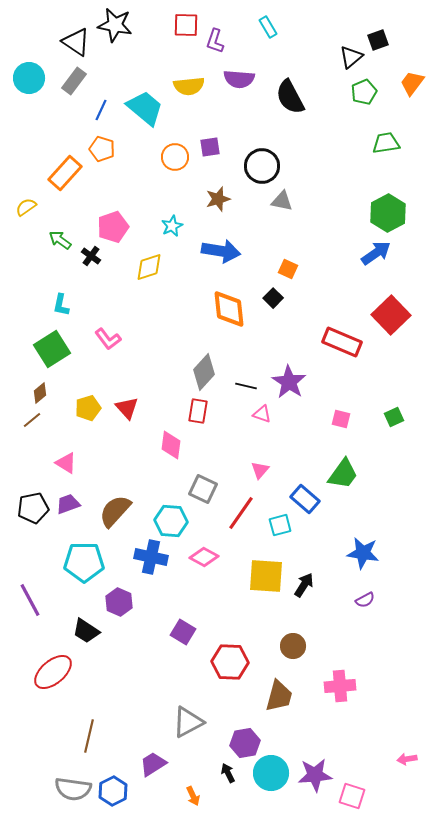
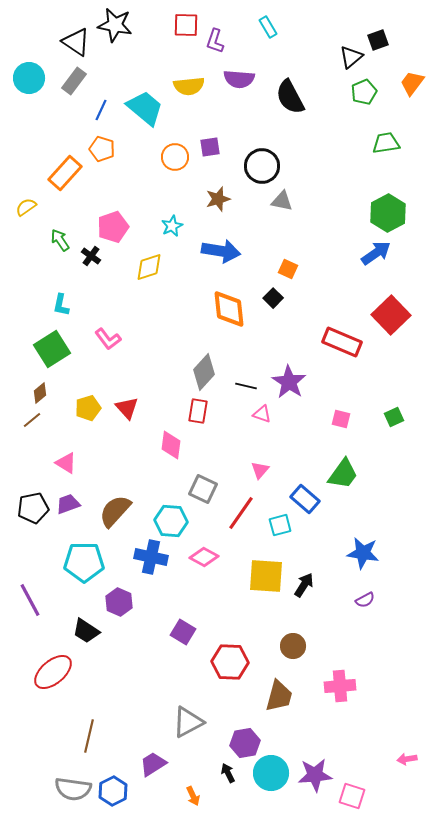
green arrow at (60, 240): rotated 20 degrees clockwise
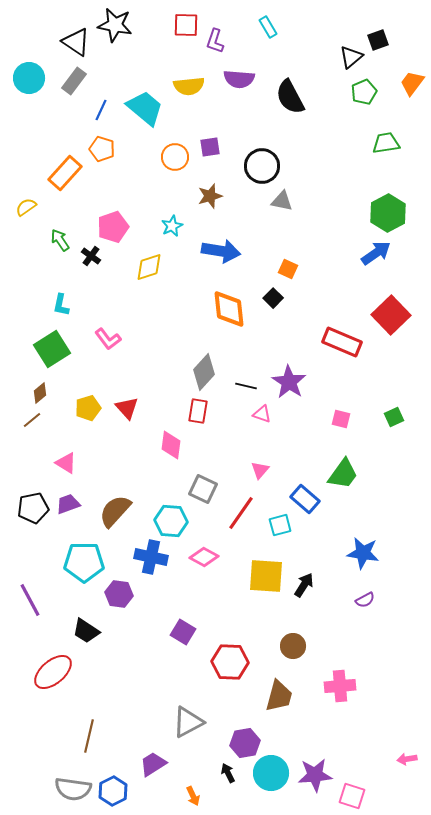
brown star at (218, 199): moved 8 px left, 3 px up
purple hexagon at (119, 602): moved 8 px up; rotated 16 degrees counterclockwise
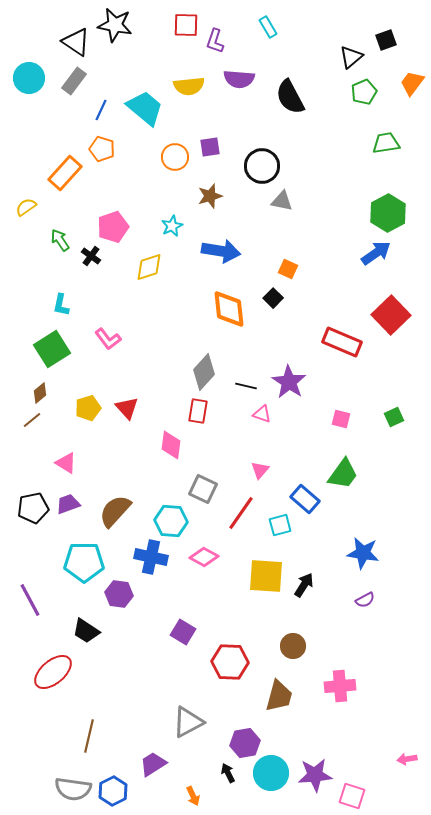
black square at (378, 40): moved 8 px right
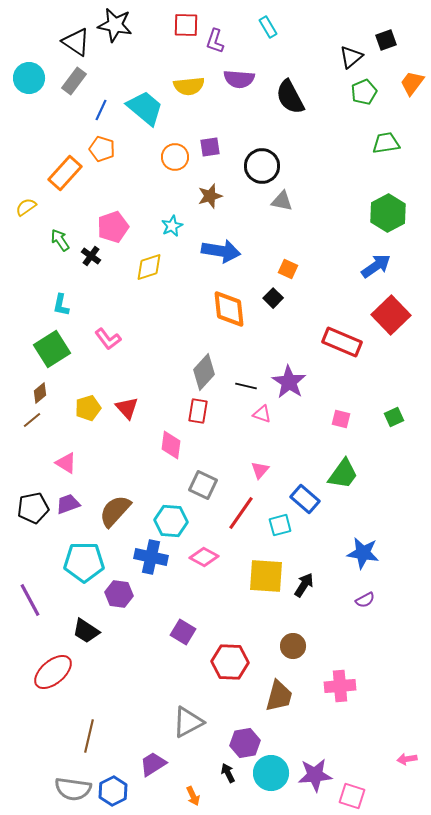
blue arrow at (376, 253): moved 13 px down
gray square at (203, 489): moved 4 px up
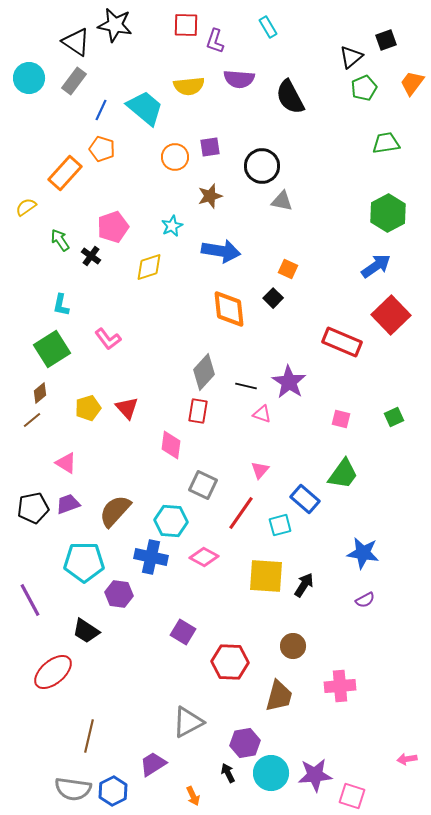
green pentagon at (364, 92): moved 4 px up
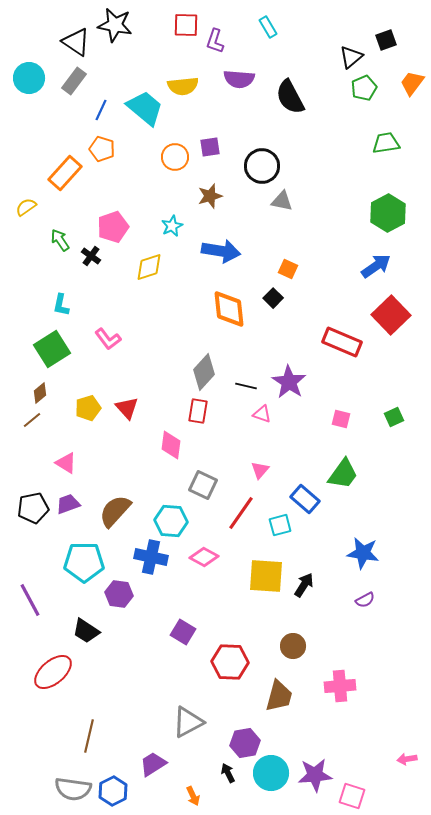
yellow semicircle at (189, 86): moved 6 px left
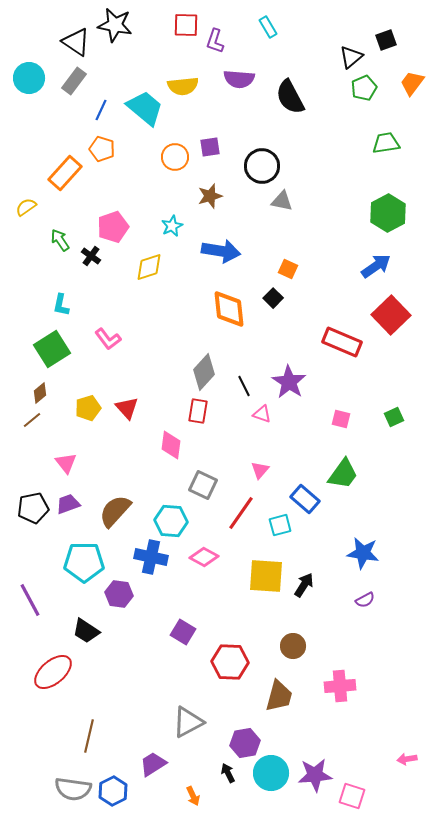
black line at (246, 386): moved 2 px left; rotated 50 degrees clockwise
pink triangle at (66, 463): rotated 20 degrees clockwise
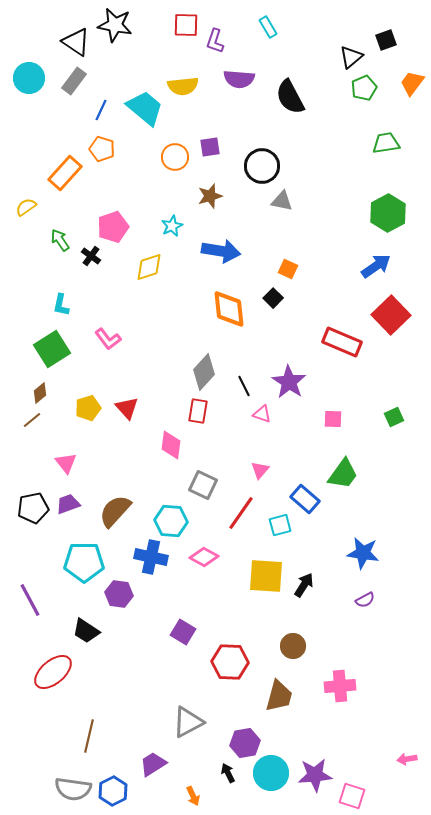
pink square at (341, 419): moved 8 px left; rotated 12 degrees counterclockwise
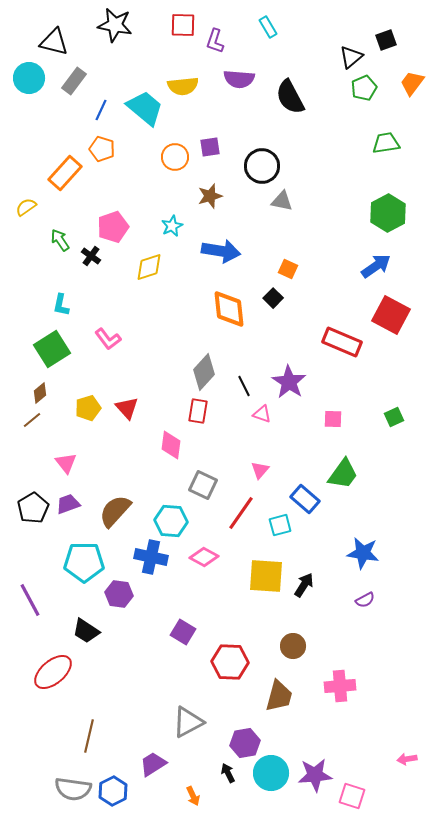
red square at (186, 25): moved 3 px left
black triangle at (76, 42): moved 22 px left; rotated 20 degrees counterclockwise
red square at (391, 315): rotated 18 degrees counterclockwise
black pentagon at (33, 508): rotated 20 degrees counterclockwise
